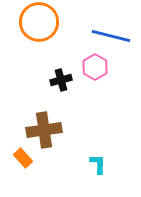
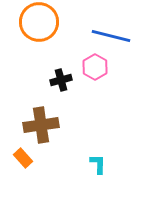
brown cross: moved 3 px left, 5 px up
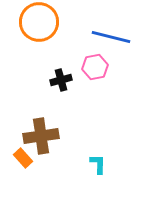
blue line: moved 1 px down
pink hexagon: rotated 20 degrees clockwise
brown cross: moved 11 px down
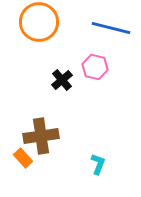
blue line: moved 9 px up
pink hexagon: rotated 25 degrees clockwise
black cross: moved 1 px right; rotated 25 degrees counterclockwise
cyan L-shape: rotated 20 degrees clockwise
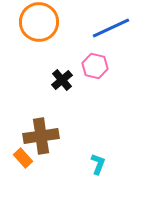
blue line: rotated 39 degrees counterclockwise
pink hexagon: moved 1 px up
